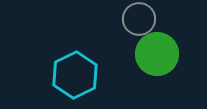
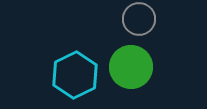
green circle: moved 26 px left, 13 px down
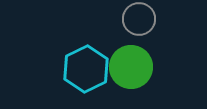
cyan hexagon: moved 11 px right, 6 px up
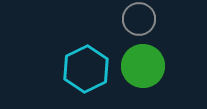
green circle: moved 12 px right, 1 px up
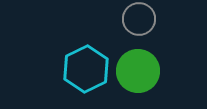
green circle: moved 5 px left, 5 px down
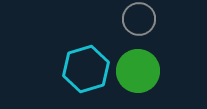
cyan hexagon: rotated 9 degrees clockwise
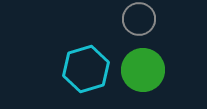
green circle: moved 5 px right, 1 px up
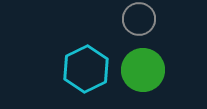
cyan hexagon: rotated 9 degrees counterclockwise
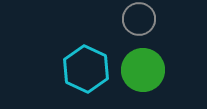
cyan hexagon: rotated 9 degrees counterclockwise
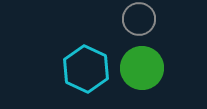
green circle: moved 1 px left, 2 px up
